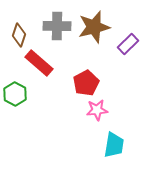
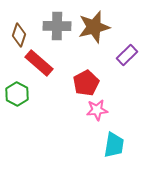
purple rectangle: moved 1 px left, 11 px down
green hexagon: moved 2 px right
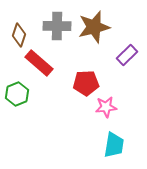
red pentagon: rotated 25 degrees clockwise
green hexagon: rotated 10 degrees clockwise
pink star: moved 9 px right, 3 px up
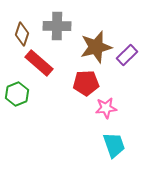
brown star: moved 2 px right, 20 px down
brown diamond: moved 3 px right, 1 px up
pink star: moved 1 px down
cyan trapezoid: rotated 28 degrees counterclockwise
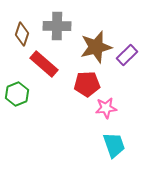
red rectangle: moved 5 px right, 1 px down
red pentagon: moved 1 px right, 1 px down
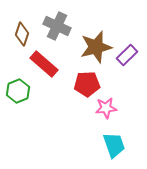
gray cross: rotated 24 degrees clockwise
green hexagon: moved 1 px right, 3 px up
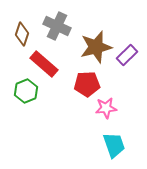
green hexagon: moved 8 px right
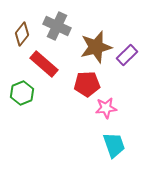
brown diamond: rotated 20 degrees clockwise
green hexagon: moved 4 px left, 2 px down
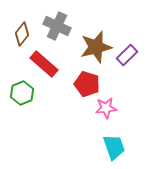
red pentagon: rotated 20 degrees clockwise
cyan trapezoid: moved 2 px down
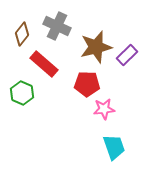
red pentagon: rotated 15 degrees counterclockwise
green hexagon: rotated 15 degrees counterclockwise
pink star: moved 2 px left, 1 px down
